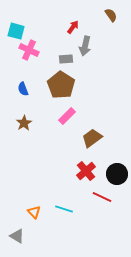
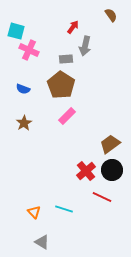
blue semicircle: rotated 48 degrees counterclockwise
brown trapezoid: moved 18 px right, 6 px down
black circle: moved 5 px left, 4 px up
gray triangle: moved 25 px right, 6 px down
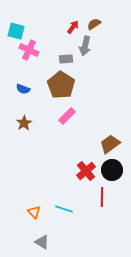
brown semicircle: moved 17 px left, 9 px down; rotated 88 degrees counterclockwise
red line: rotated 66 degrees clockwise
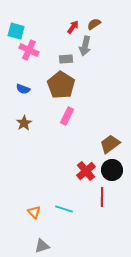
pink rectangle: rotated 18 degrees counterclockwise
gray triangle: moved 4 px down; rotated 49 degrees counterclockwise
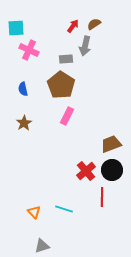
red arrow: moved 1 px up
cyan square: moved 3 px up; rotated 18 degrees counterclockwise
blue semicircle: rotated 56 degrees clockwise
brown trapezoid: moved 1 px right; rotated 15 degrees clockwise
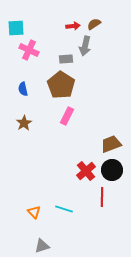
red arrow: rotated 48 degrees clockwise
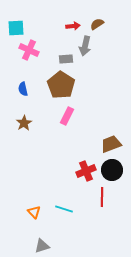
brown semicircle: moved 3 px right
red cross: rotated 18 degrees clockwise
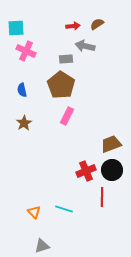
gray arrow: rotated 90 degrees clockwise
pink cross: moved 3 px left, 1 px down
blue semicircle: moved 1 px left, 1 px down
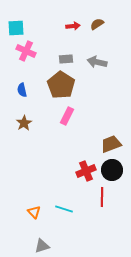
gray arrow: moved 12 px right, 16 px down
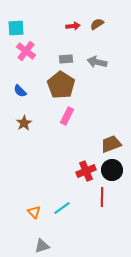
pink cross: rotated 12 degrees clockwise
blue semicircle: moved 2 px left, 1 px down; rotated 32 degrees counterclockwise
cyan line: moved 2 px left, 1 px up; rotated 54 degrees counterclockwise
